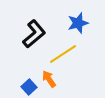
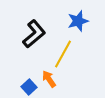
blue star: moved 2 px up
yellow line: rotated 28 degrees counterclockwise
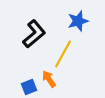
blue square: rotated 21 degrees clockwise
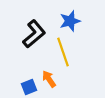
blue star: moved 8 px left
yellow line: moved 2 px up; rotated 48 degrees counterclockwise
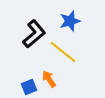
yellow line: rotated 32 degrees counterclockwise
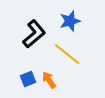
yellow line: moved 4 px right, 2 px down
orange arrow: moved 1 px down
blue square: moved 1 px left, 8 px up
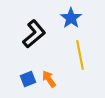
blue star: moved 1 px right, 3 px up; rotated 20 degrees counterclockwise
yellow line: moved 13 px right, 1 px down; rotated 40 degrees clockwise
orange arrow: moved 1 px up
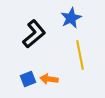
blue star: rotated 10 degrees clockwise
orange arrow: rotated 48 degrees counterclockwise
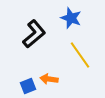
blue star: rotated 25 degrees counterclockwise
yellow line: rotated 24 degrees counterclockwise
blue square: moved 7 px down
